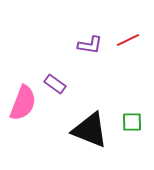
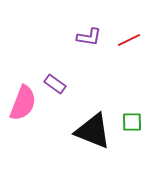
red line: moved 1 px right
purple L-shape: moved 1 px left, 8 px up
black triangle: moved 3 px right, 1 px down
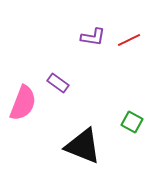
purple L-shape: moved 4 px right
purple rectangle: moved 3 px right, 1 px up
green square: rotated 30 degrees clockwise
black triangle: moved 10 px left, 15 px down
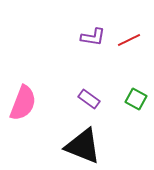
purple rectangle: moved 31 px right, 16 px down
green square: moved 4 px right, 23 px up
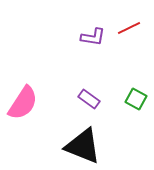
red line: moved 12 px up
pink semicircle: rotated 12 degrees clockwise
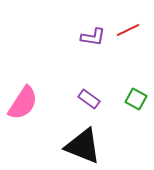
red line: moved 1 px left, 2 px down
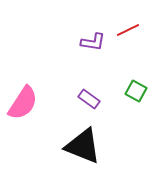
purple L-shape: moved 5 px down
green square: moved 8 px up
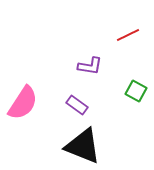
red line: moved 5 px down
purple L-shape: moved 3 px left, 24 px down
purple rectangle: moved 12 px left, 6 px down
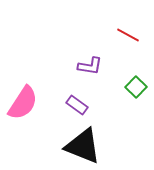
red line: rotated 55 degrees clockwise
green square: moved 4 px up; rotated 15 degrees clockwise
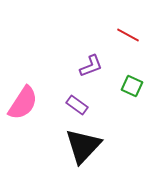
purple L-shape: moved 1 px right; rotated 30 degrees counterclockwise
green square: moved 4 px left, 1 px up; rotated 20 degrees counterclockwise
black triangle: rotated 51 degrees clockwise
